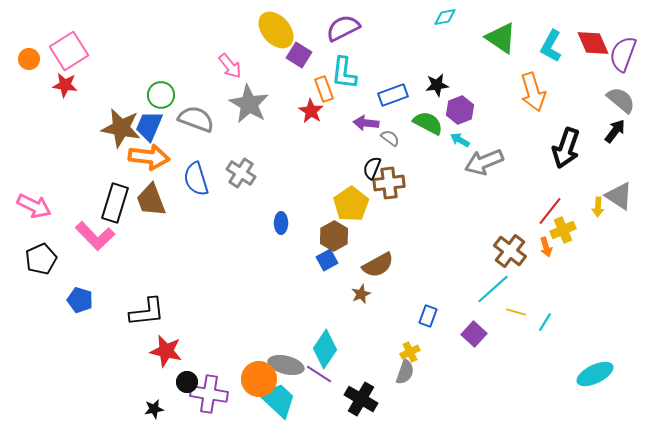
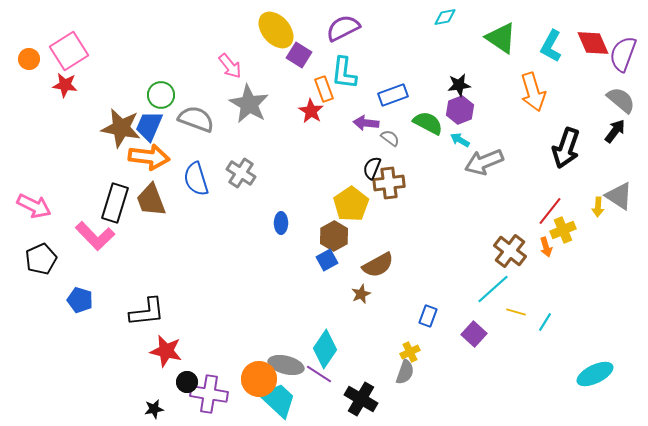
black star at (437, 85): moved 22 px right
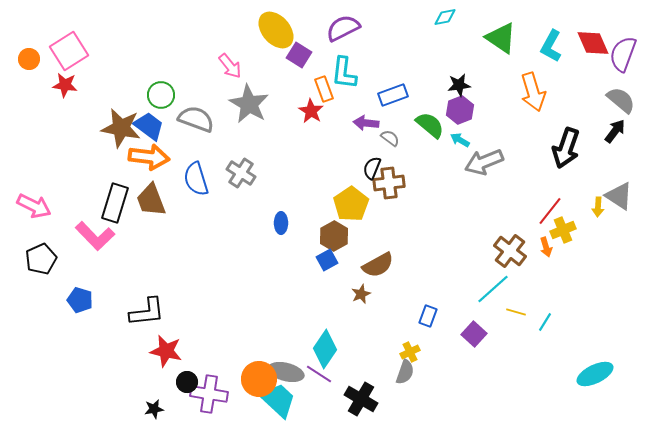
green semicircle at (428, 123): moved 2 px right, 2 px down; rotated 12 degrees clockwise
blue trapezoid at (149, 126): rotated 104 degrees clockwise
gray ellipse at (286, 365): moved 7 px down
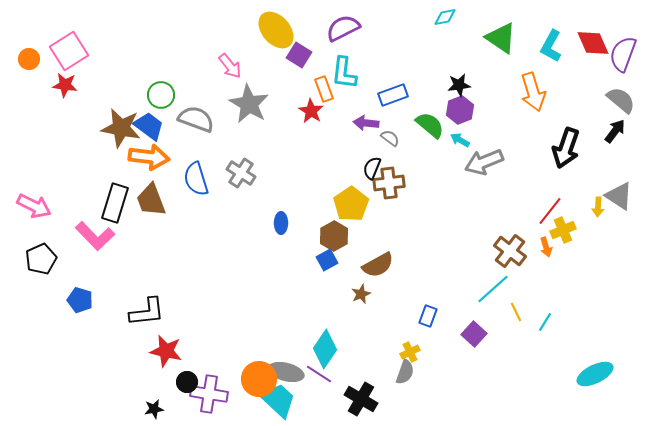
yellow line at (516, 312): rotated 48 degrees clockwise
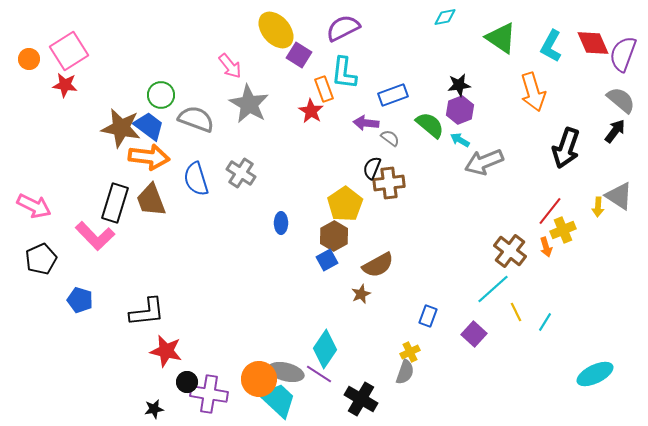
yellow pentagon at (351, 204): moved 6 px left
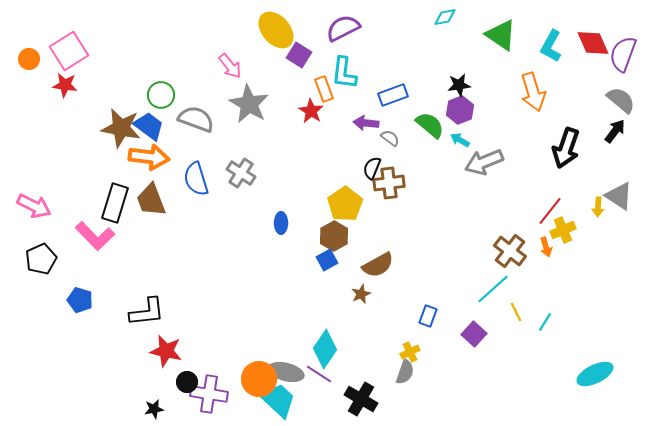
green triangle at (501, 38): moved 3 px up
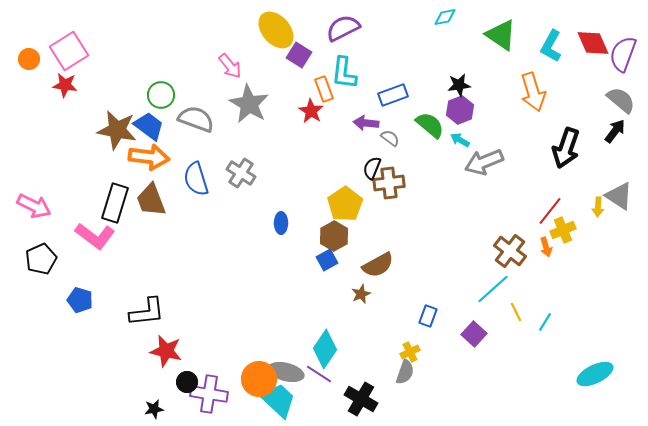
brown star at (121, 128): moved 4 px left, 2 px down
pink L-shape at (95, 236): rotated 9 degrees counterclockwise
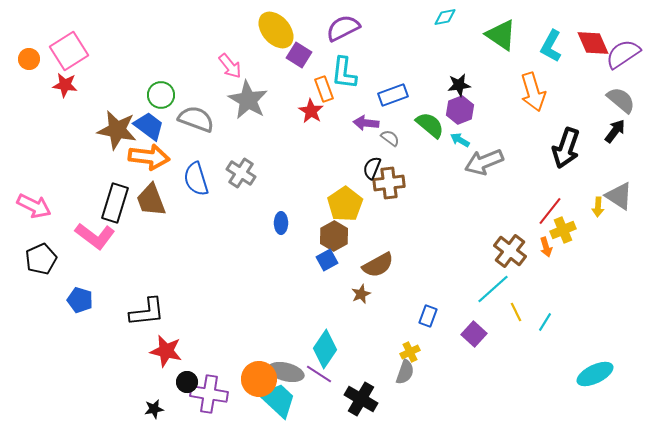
purple semicircle at (623, 54): rotated 36 degrees clockwise
gray star at (249, 104): moved 1 px left, 4 px up
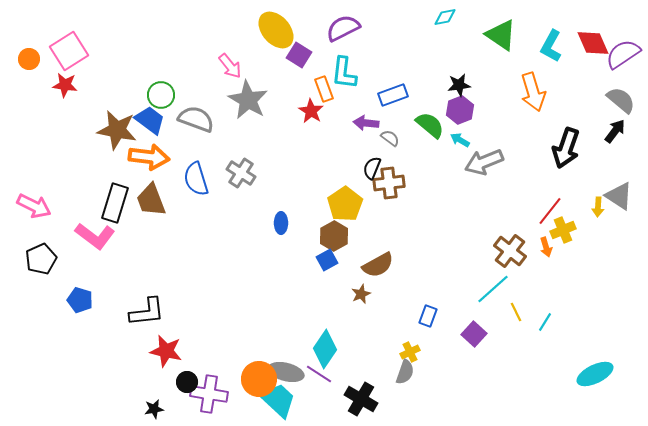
blue trapezoid at (149, 126): moved 1 px right, 6 px up
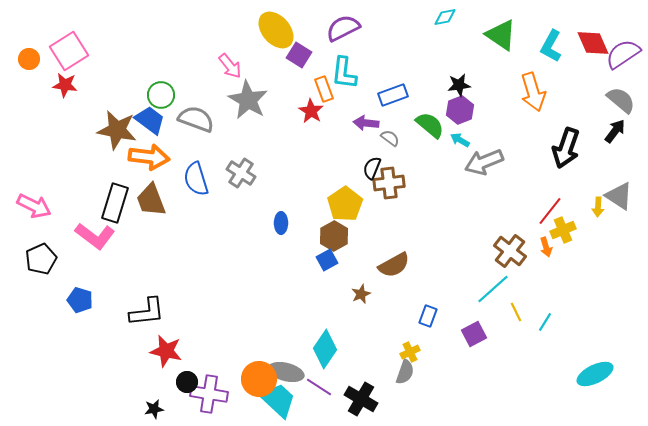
brown semicircle at (378, 265): moved 16 px right
purple square at (474, 334): rotated 20 degrees clockwise
purple line at (319, 374): moved 13 px down
